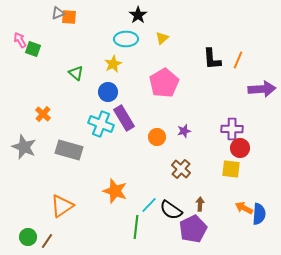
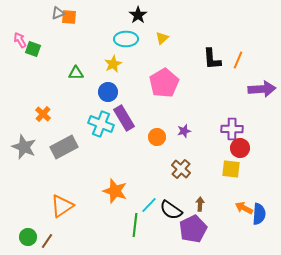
green triangle: rotated 42 degrees counterclockwise
gray rectangle: moved 5 px left, 3 px up; rotated 44 degrees counterclockwise
green line: moved 1 px left, 2 px up
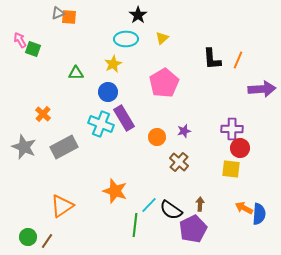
brown cross: moved 2 px left, 7 px up
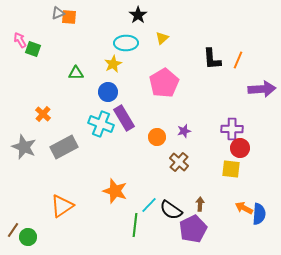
cyan ellipse: moved 4 px down
brown line: moved 34 px left, 11 px up
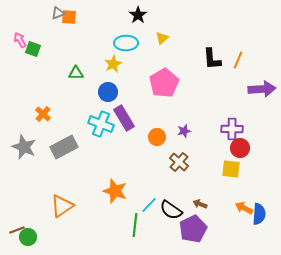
brown arrow: rotated 72 degrees counterclockwise
brown line: moved 4 px right; rotated 35 degrees clockwise
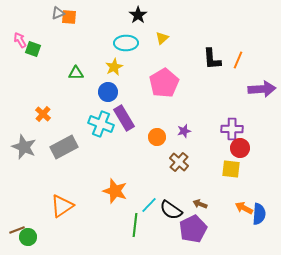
yellow star: moved 1 px right, 3 px down
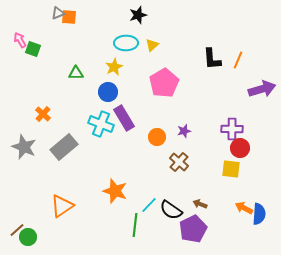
black star: rotated 18 degrees clockwise
yellow triangle: moved 10 px left, 7 px down
purple arrow: rotated 12 degrees counterclockwise
gray rectangle: rotated 12 degrees counterclockwise
brown line: rotated 21 degrees counterclockwise
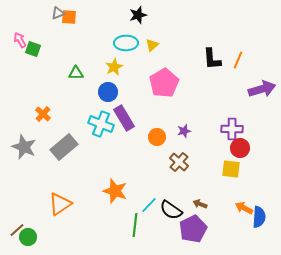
orange triangle: moved 2 px left, 2 px up
blue semicircle: moved 3 px down
